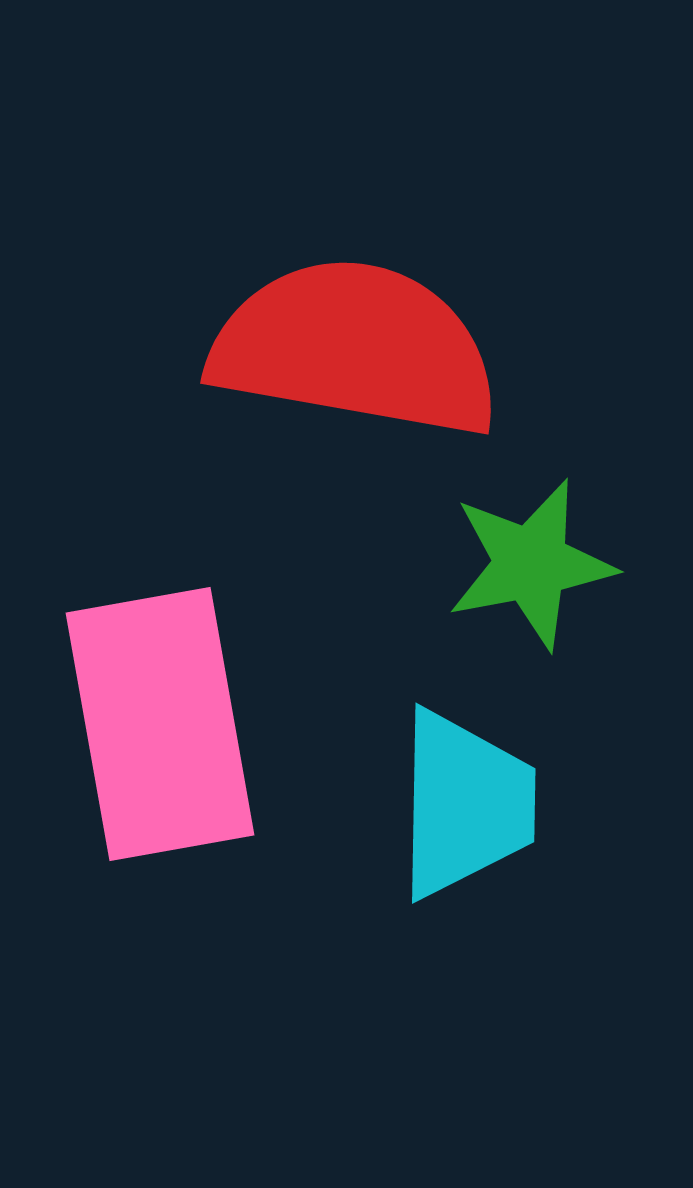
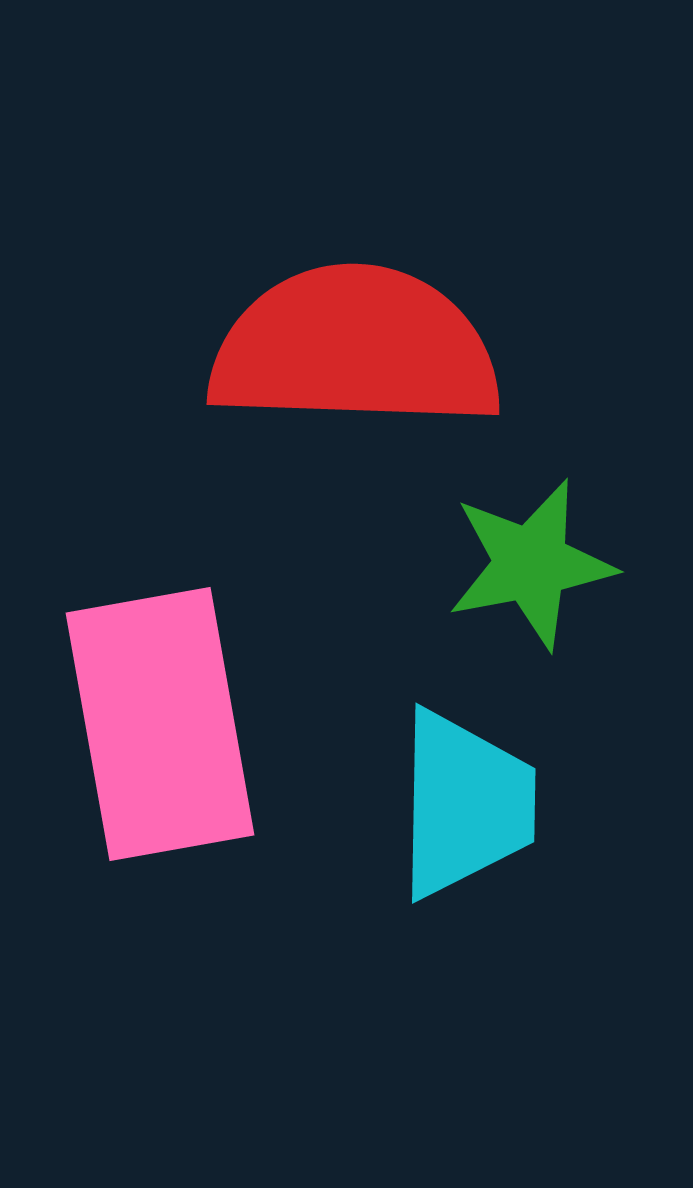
red semicircle: rotated 8 degrees counterclockwise
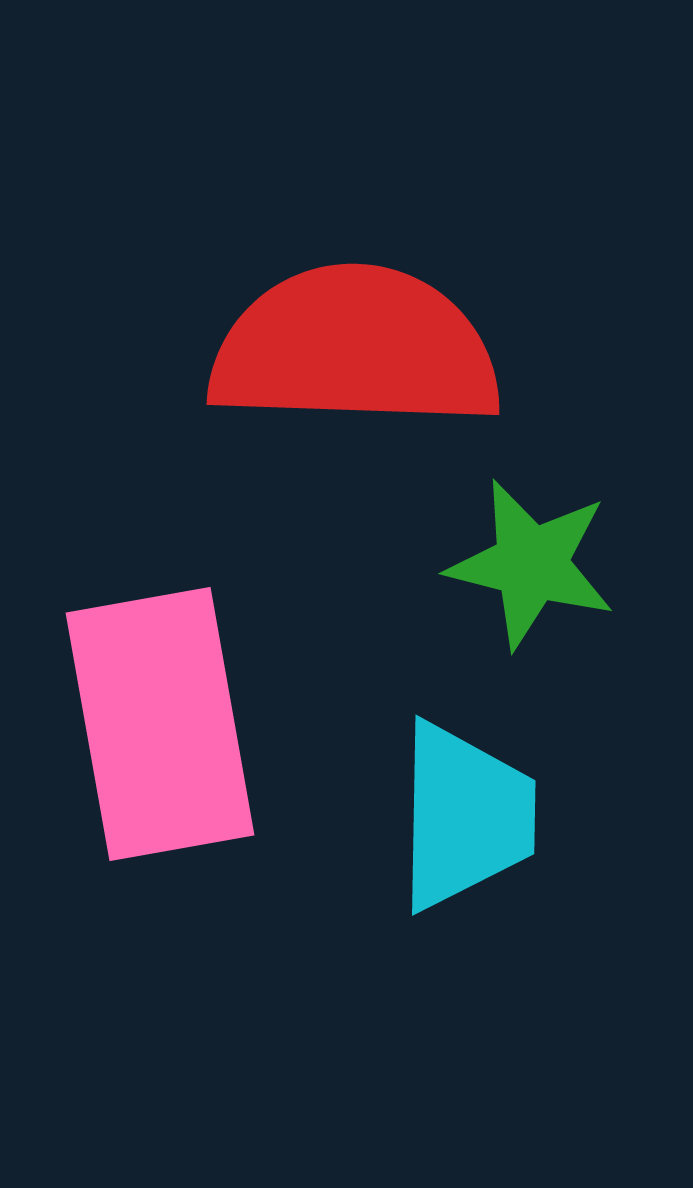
green star: rotated 25 degrees clockwise
cyan trapezoid: moved 12 px down
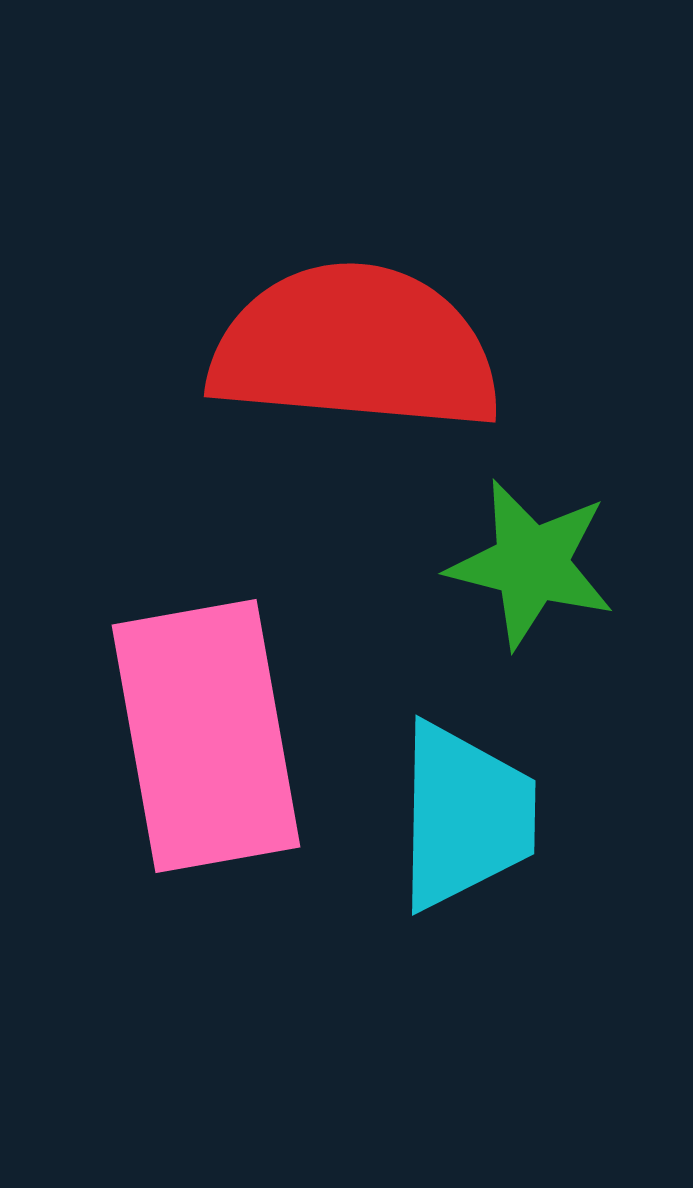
red semicircle: rotated 3 degrees clockwise
pink rectangle: moved 46 px right, 12 px down
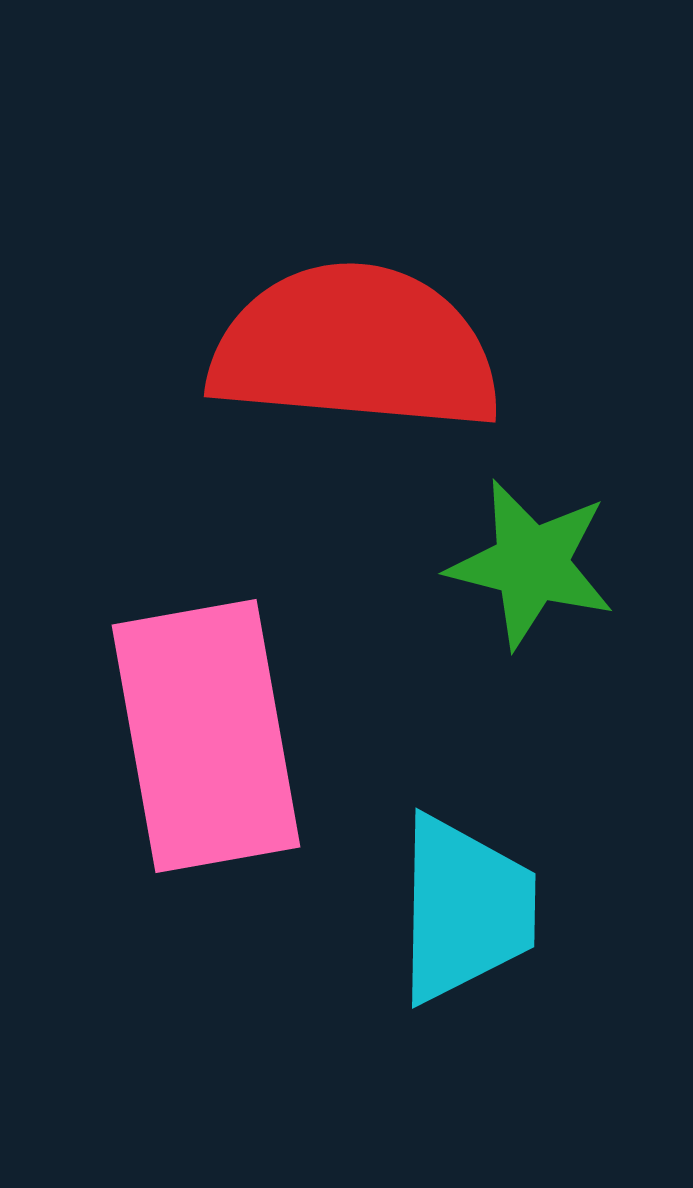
cyan trapezoid: moved 93 px down
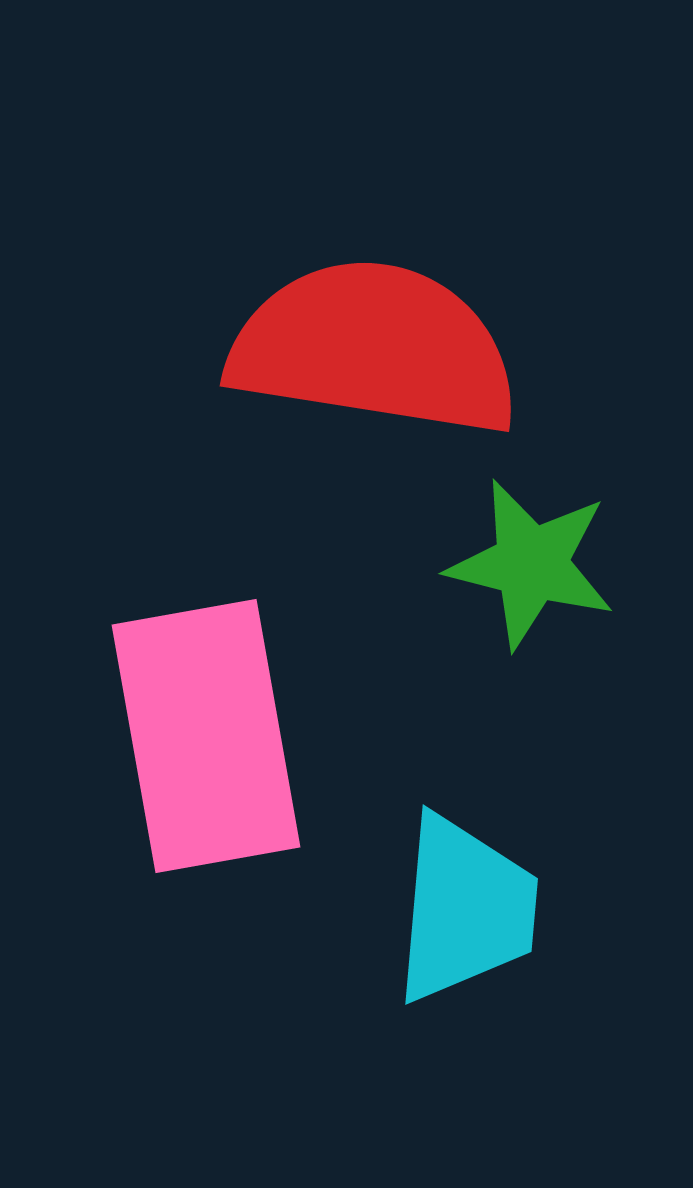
red semicircle: moved 19 px right; rotated 4 degrees clockwise
cyan trapezoid: rotated 4 degrees clockwise
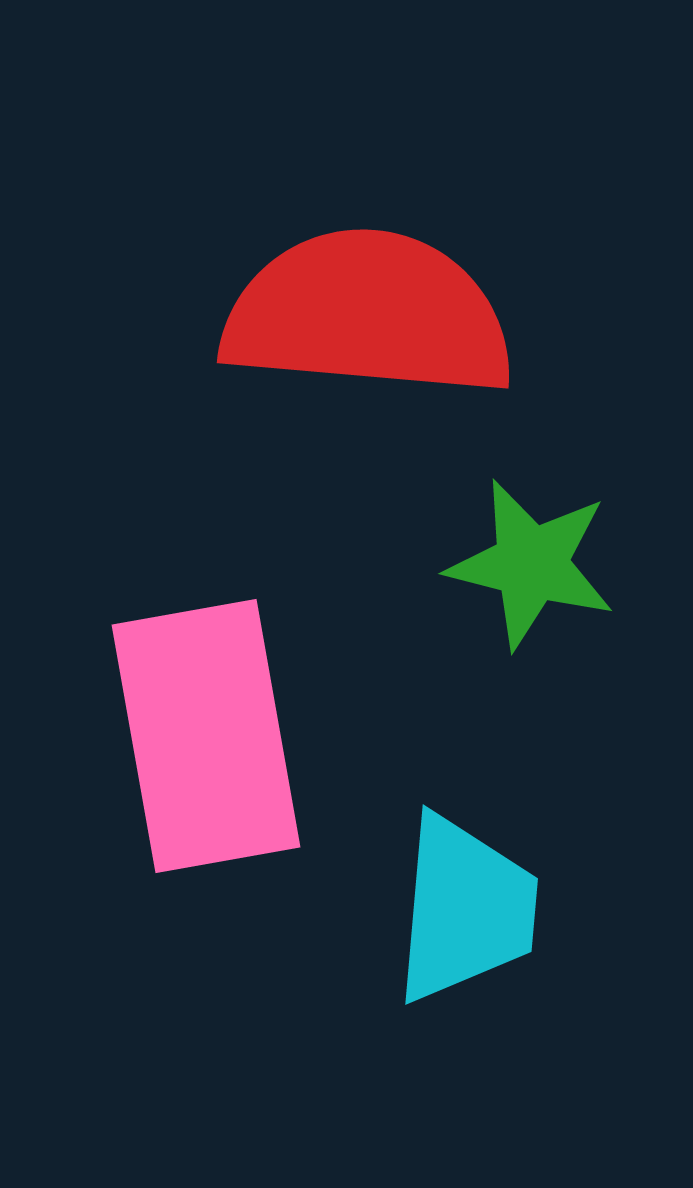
red semicircle: moved 6 px left, 34 px up; rotated 4 degrees counterclockwise
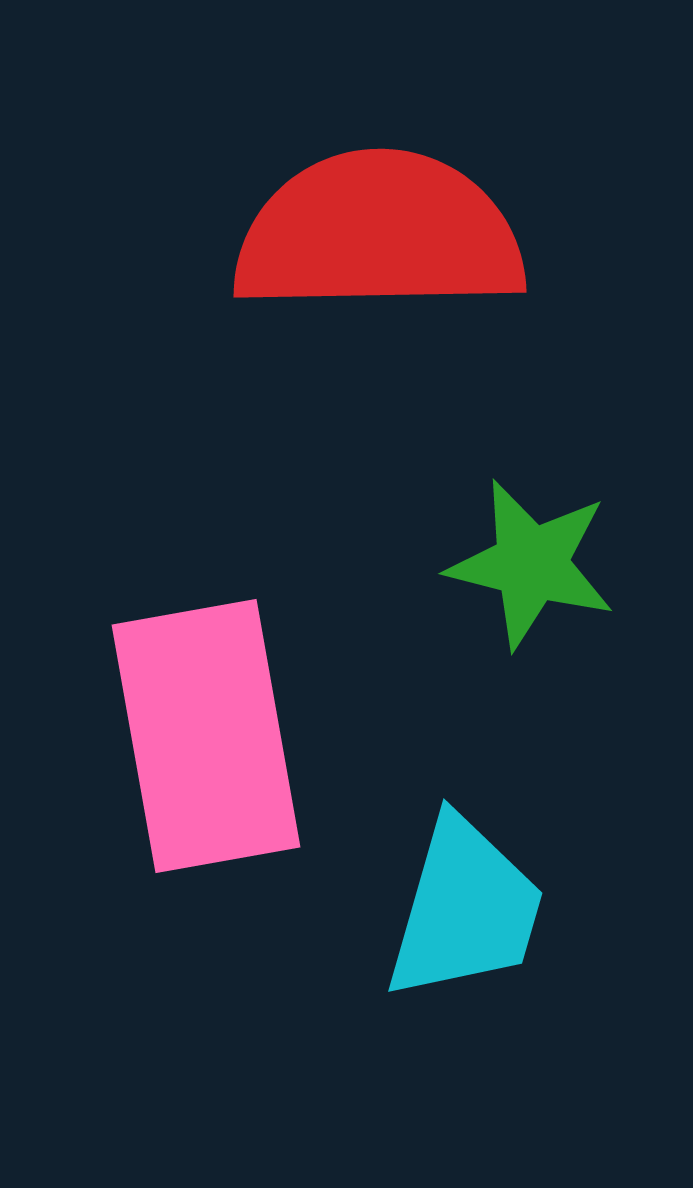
red semicircle: moved 11 px right, 81 px up; rotated 6 degrees counterclockwise
cyan trapezoid: rotated 11 degrees clockwise
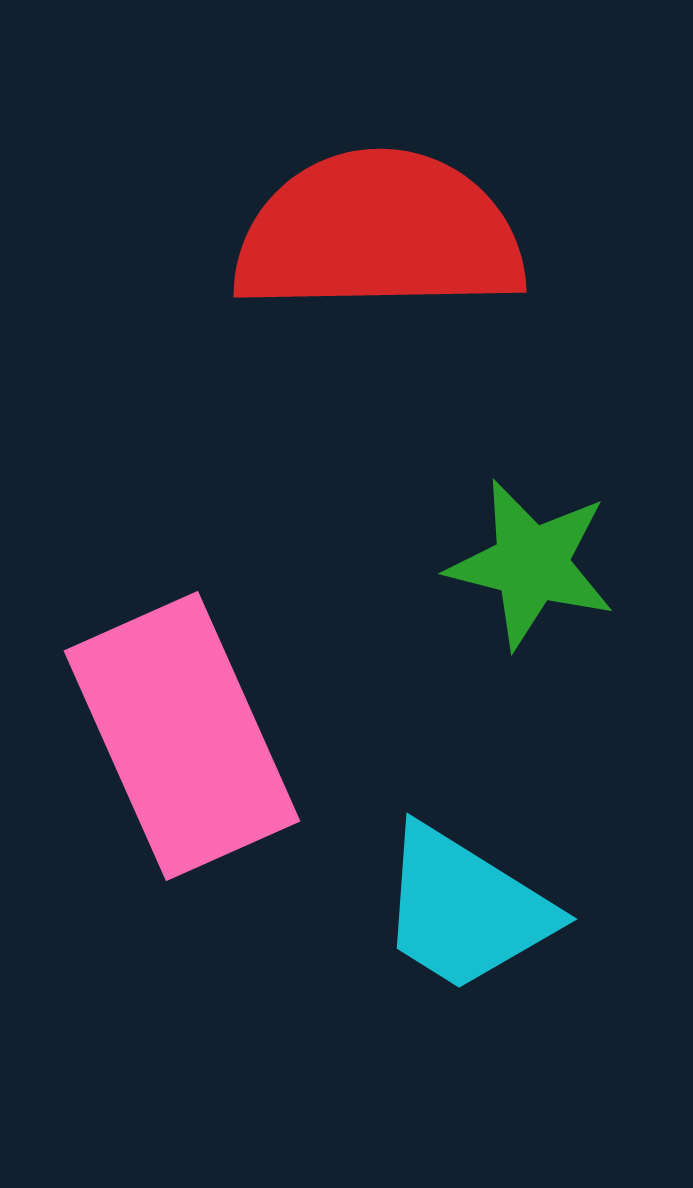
pink rectangle: moved 24 px left; rotated 14 degrees counterclockwise
cyan trapezoid: rotated 106 degrees clockwise
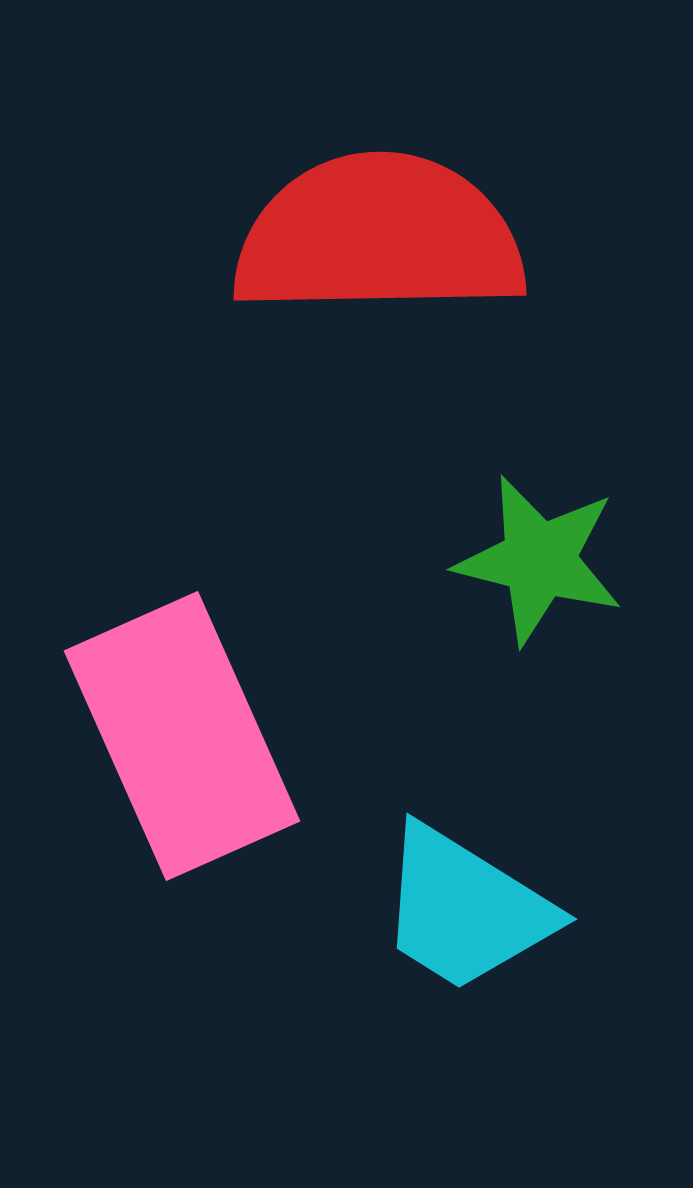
red semicircle: moved 3 px down
green star: moved 8 px right, 4 px up
